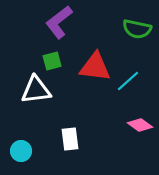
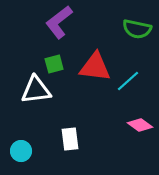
green square: moved 2 px right, 3 px down
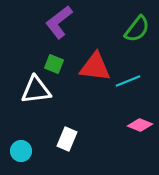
green semicircle: rotated 64 degrees counterclockwise
green square: rotated 36 degrees clockwise
cyan line: rotated 20 degrees clockwise
pink diamond: rotated 15 degrees counterclockwise
white rectangle: moved 3 px left; rotated 30 degrees clockwise
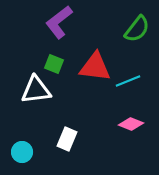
pink diamond: moved 9 px left, 1 px up
cyan circle: moved 1 px right, 1 px down
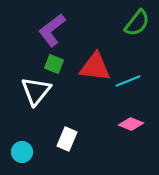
purple L-shape: moved 7 px left, 8 px down
green semicircle: moved 6 px up
white triangle: moved 1 px down; rotated 44 degrees counterclockwise
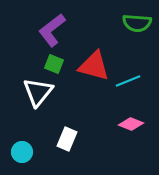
green semicircle: rotated 56 degrees clockwise
red triangle: moved 1 px left, 1 px up; rotated 8 degrees clockwise
white triangle: moved 2 px right, 1 px down
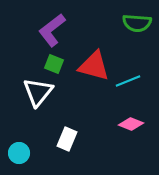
cyan circle: moved 3 px left, 1 px down
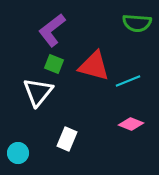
cyan circle: moved 1 px left
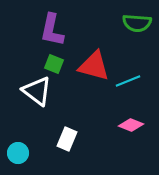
purple L-shape: rotated 40 degrees counterclockwise
white triangle: moved 1 px left, 1 px up; rotated 32 degrees counterclockwise
pink diamond: moved 1 px down
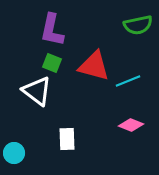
green semicircle: moved 1 px right, 2 px down; rotated 16 degrees counterclockwise
green square: moved 2 px left, 1 px up
white rectangle: rotated 25 degrees counterclockwise
cyan circle: moved 4 px left
